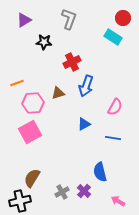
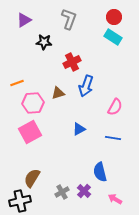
red circle: moved 9 px left, 1 px up
blue triangle: moved 5 px left, 5 px down
pink arrow: moved 3 px left, 2 px up
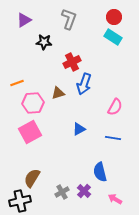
blue arrow: moved 2 px left, 2 px up
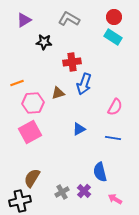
gray L-shape: rotated 80 degrees counterclockwise
red cross: rotated 18 degrees clockwise
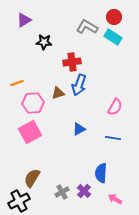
gray L-shape: moved 18 px right, 8 px down
blue arrow: moved 5 px left, 1 px down
blue semicircle: moved 1 px right, 1 px down; rotated 18 degrees clockwise
black cross: moved 1 px left; rotated 15 degrees counterclockwise
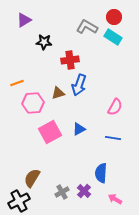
red cross: moved 2 px left, 2 px up
pink square: moved 20 px right
